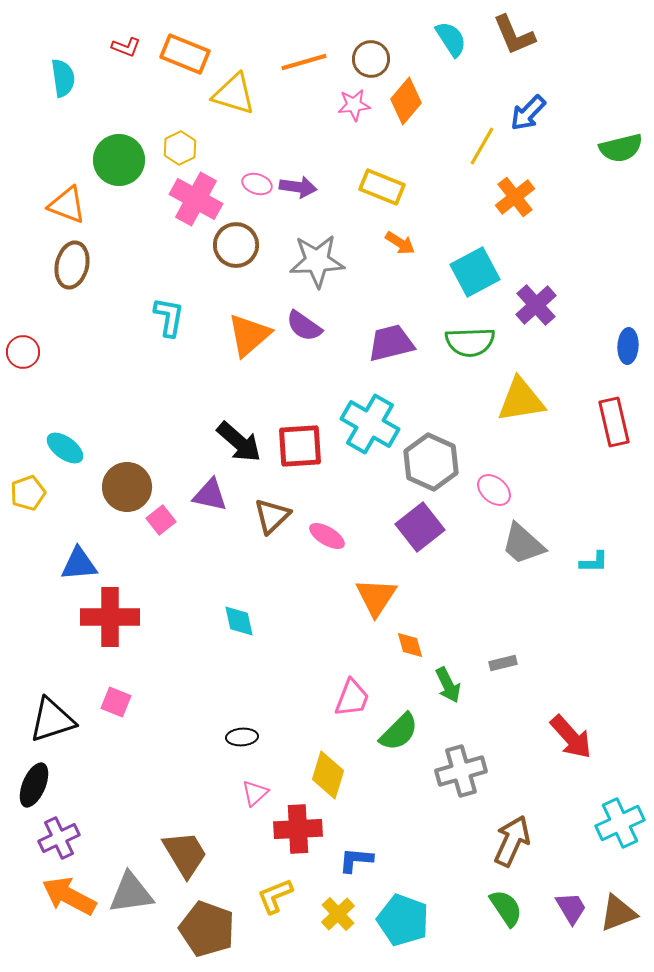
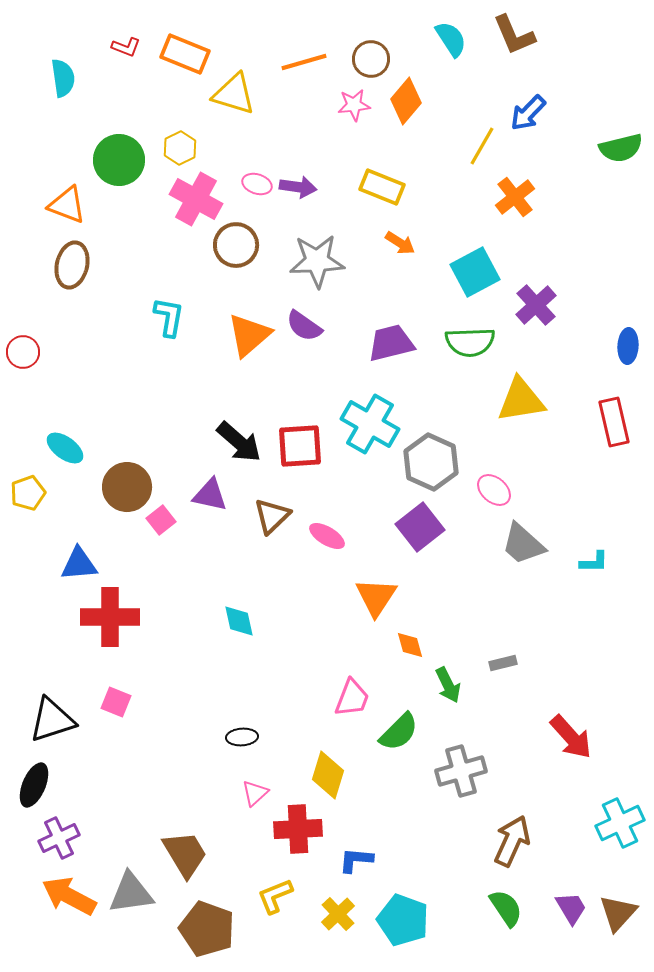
brown triangle at (618, 913): rotated 27 degrees counterclockwise
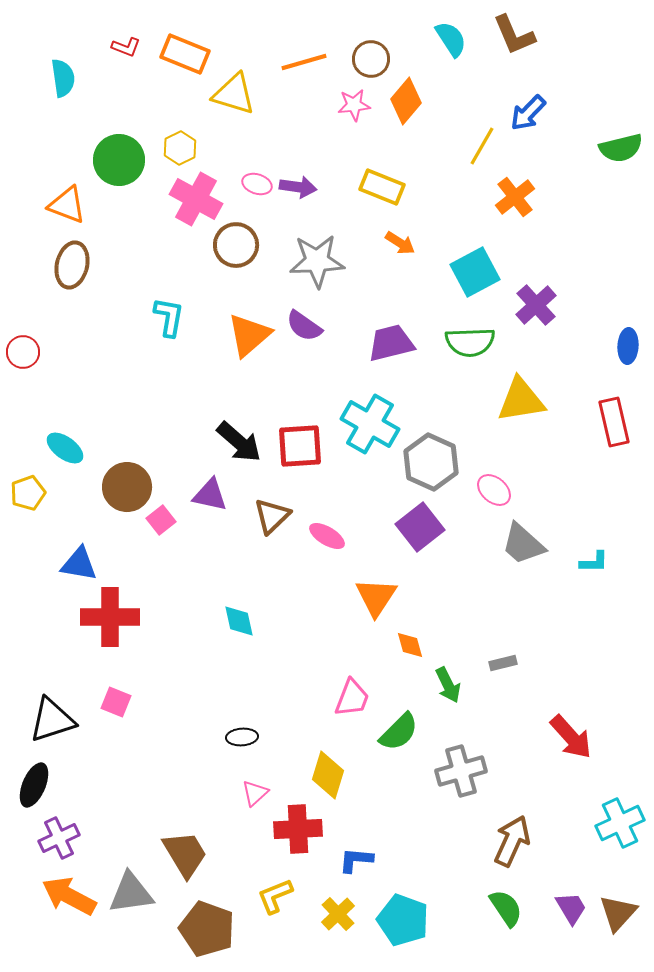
blue triangle at (79, 564): rotated 15 degrees clockwise
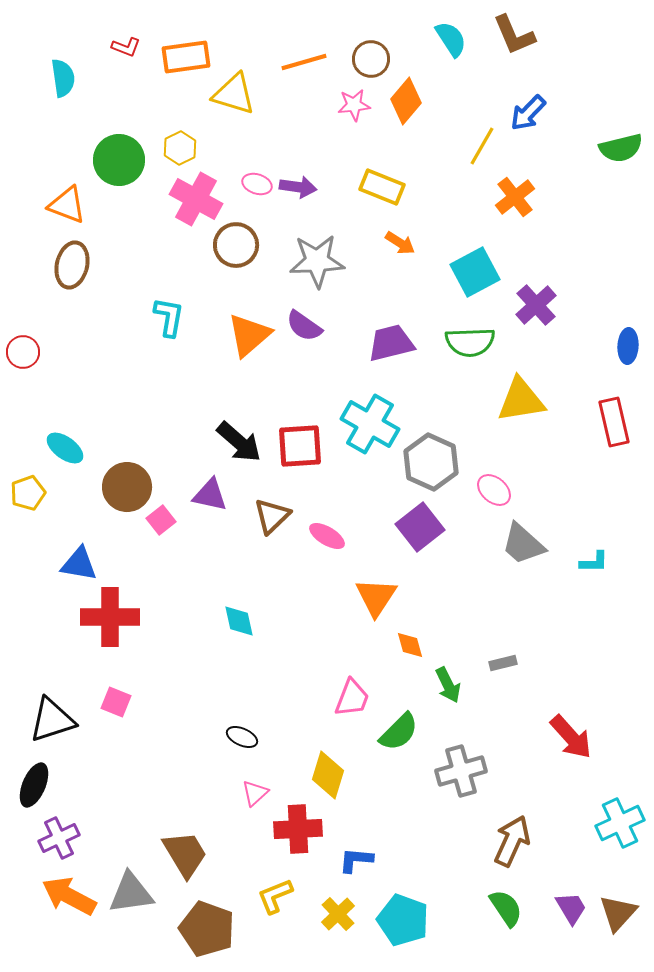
orange rectangle at (185, 54): moved 1 px right, 3 px down; rotated 30 degrees counterclockwise
black ellipse at (242, 737): rotated 28 degrees clockwise
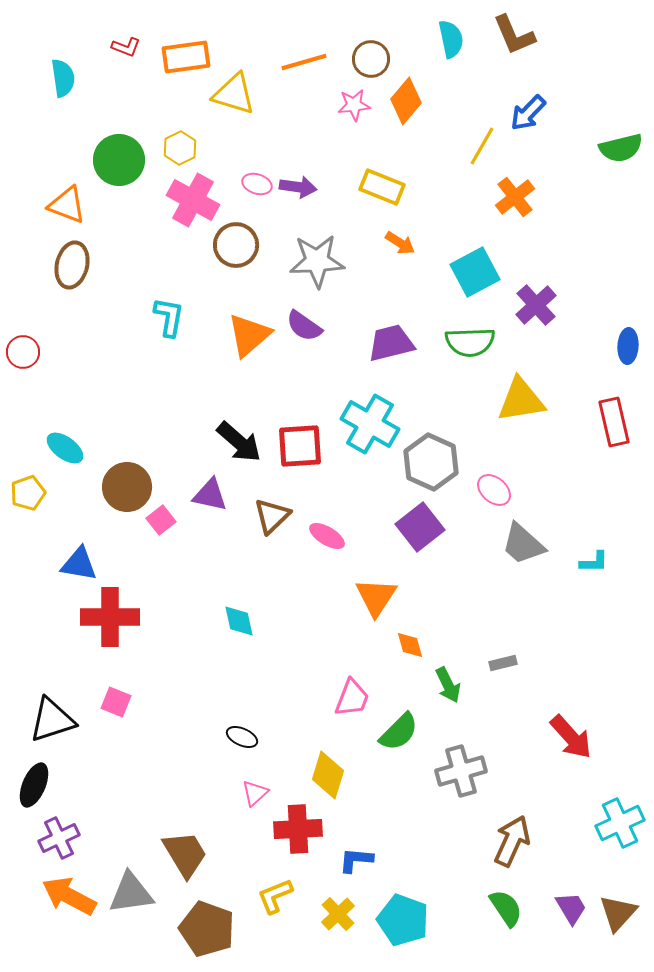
cyan semicircle at (451, 39): rotated 21 degrees clockwise
pink cross at (196, 199): moved 3 px left, 1 px down
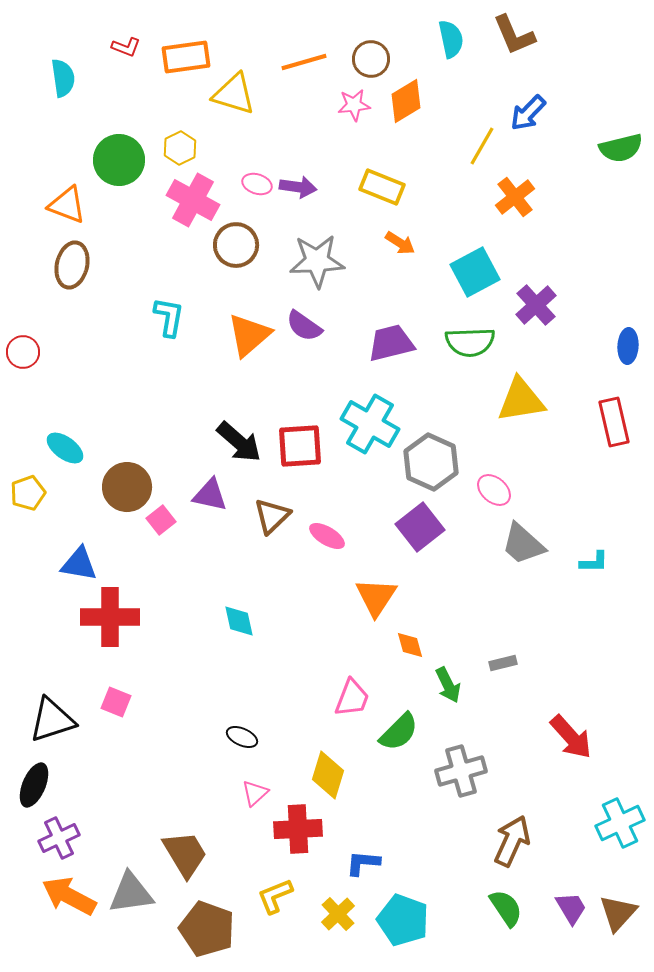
orange diamond at (406, 101): rotated 18 degrees clockwise
blue L-shape at (356, 860): moved 7 px right, 3 px down
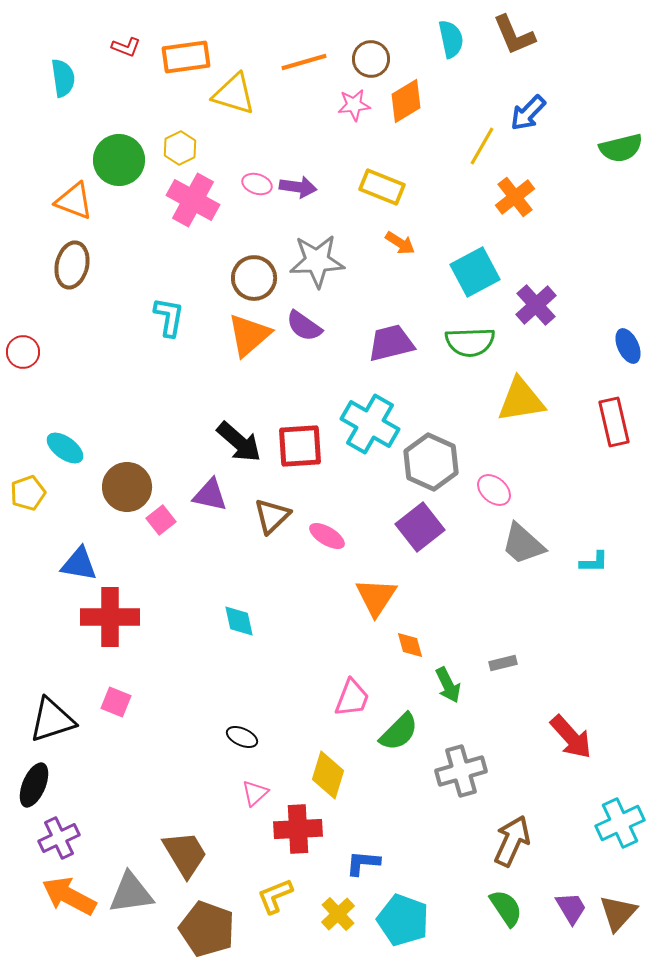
orange triangle at (67, 205): moved 7 px right, 4 px up
brown circle at (236, 245): moved 18 px right, 33 px down
blue ellipse at (628, 346): rotated 28 degrees counterclockwise
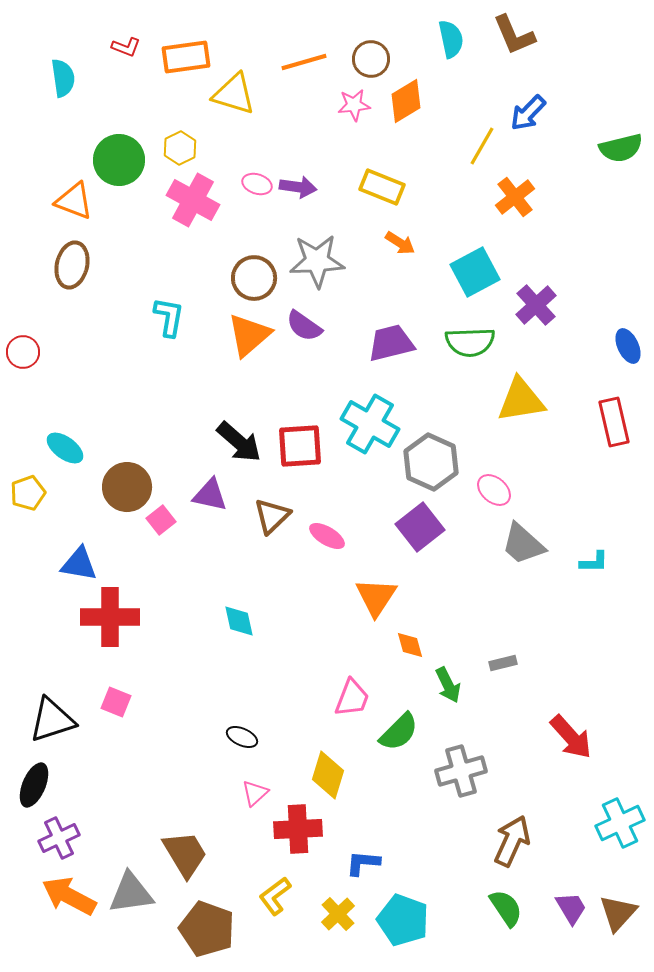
yellow L-shape at (275, 896): rotated 15 degrees counterclockwise
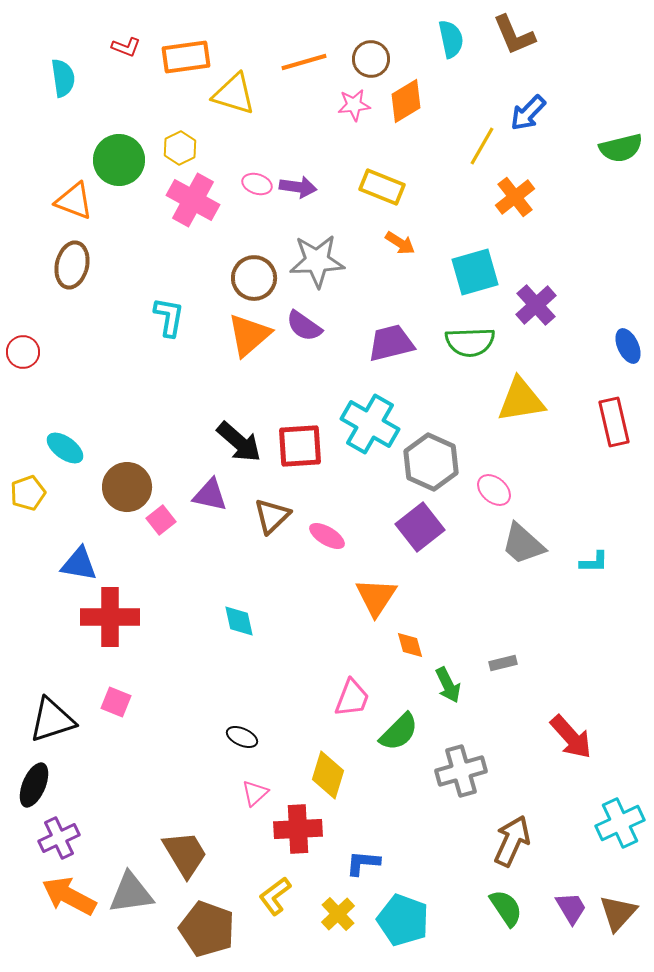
cyan square at (475, 272): rotated 12 degrees clockwise
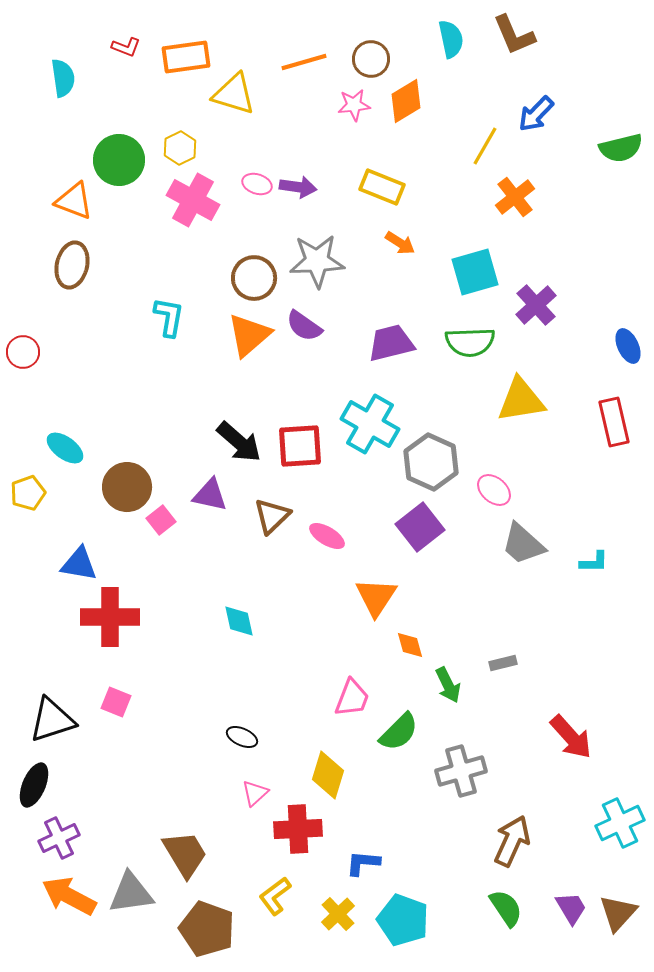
blue arrow at (528, 113): moved 8 px right, 1 px down
yellow line at (482, 146): moved 3 px right
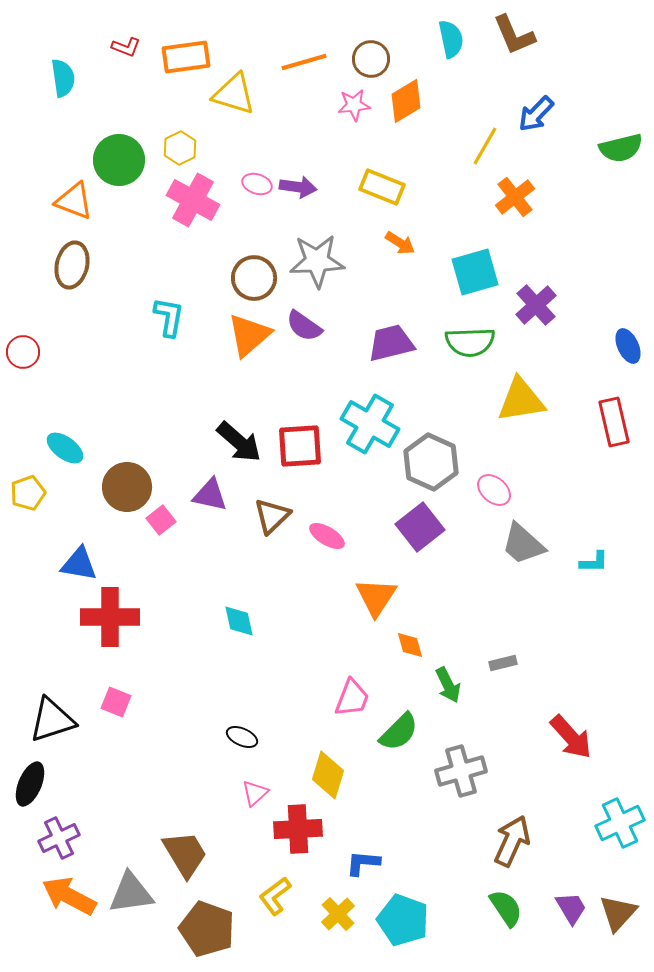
black ellipse at (34, 785): moved 4 px left, 1 px up
